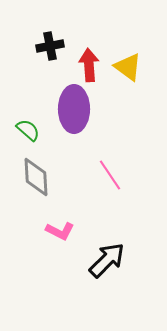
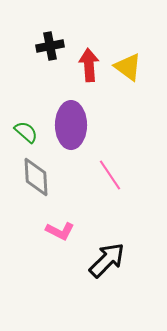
purple ellipse: moved 3 px left, 16 px down
green semicircle: moved 2 px left, 2 px down
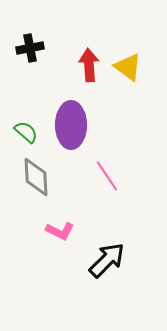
black cross: moved 20 px left, 2 px down
pink line: moved 3 px left, 1 px down
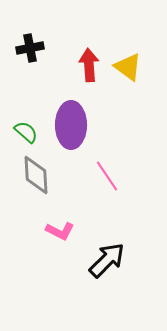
gray diamond: moved 2 px up
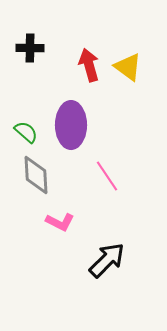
black cross: rotated 12 degrees clockwise
red arrow: rotated 12 degrees counterclockwise
pink L-shape: moved 9 px up
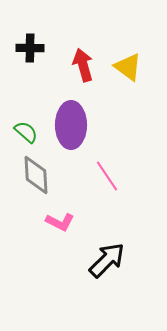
red arrow: moved 6 px left
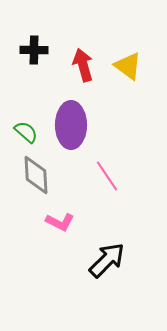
black cross: moved 4 px right, 2 px down
yellow triangle: moved 1 px up
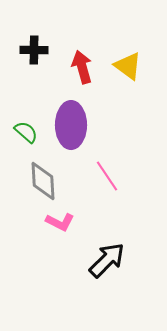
red arrow: moved 1 px left, 2 px down
gray diamond: moved 7 px right, 6 px down
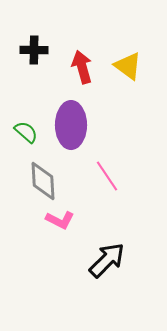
pink L-shape: moved 2 px up
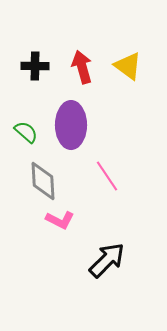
black cross: moved 1 px right, 16 px down
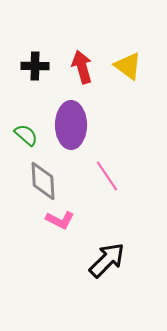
green semicircle: moved 3 px down
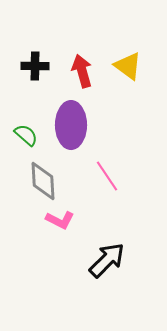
red arrow: moved 4 px down
